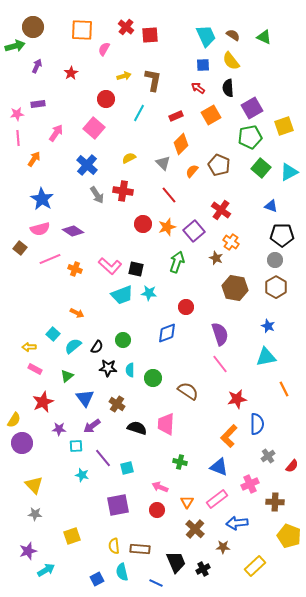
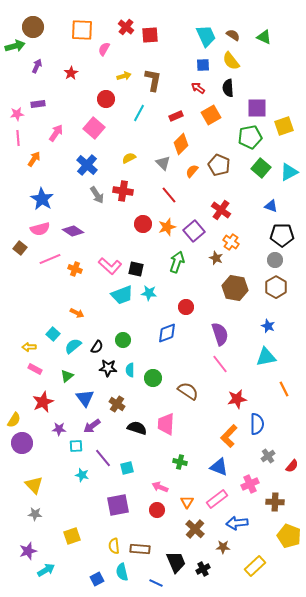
purple square at (252, 108): moved 5 px right; rotated 30 degrees clockwise
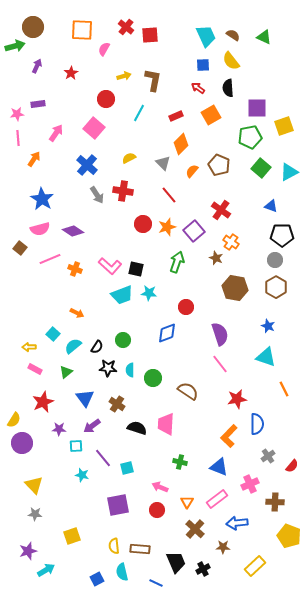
cyan triangle at (266, 357): rotated 30 degrees clockwise
green triangle at (67, 376): moved 1 px left, 4 px up
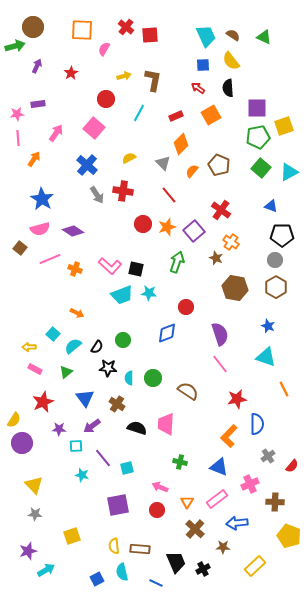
green pentagon at (250, 137): moved 8 px right
cyan semicircle at (130, 370): moved 1 px left, 8 px down
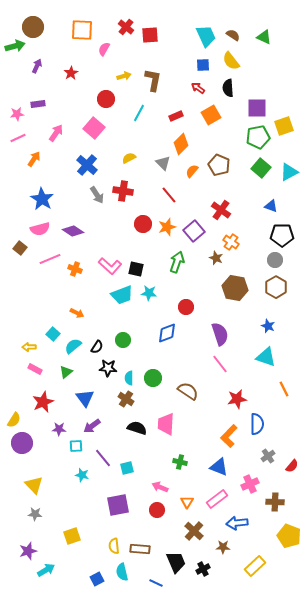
pink line at (18, 138): rotated 70 degrees clockwise
brown cross at (117, 404): moved 9 px right, 5 px up
brown cross at (195, 529): moved 1 px left, 2 px down
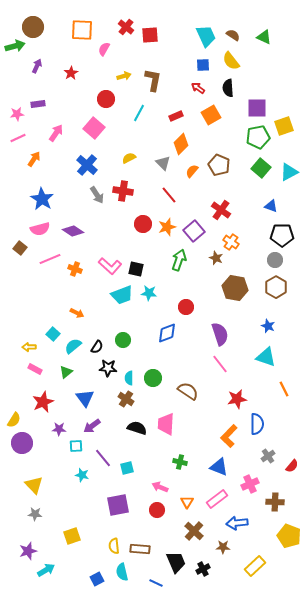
green arrow at (177, 262): moved 2 px right, 2 px up
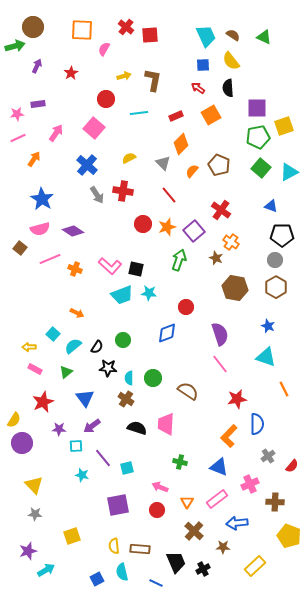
cyan line at (139, 113): rotated 54 degrees clockwise
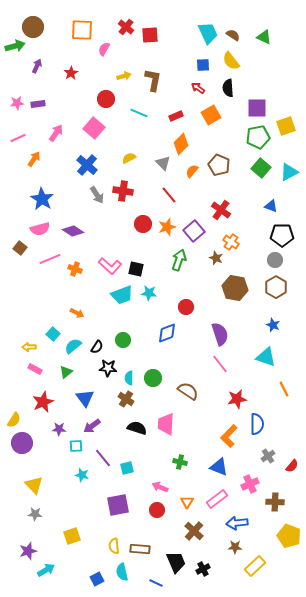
cyan trapezoid at (206, 36): moved 2 px right, 3 px up
cyan line at (139, 113): rotated 30 degrees clockwise
pink star at (17, 114): moved 11 px up
yellow square at (284, 126): moved 2 px right
blue star at (268, 326): moved 5 px right, 1 px up
brown star at (223, 547): moved 12 px right
